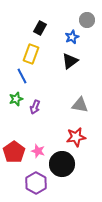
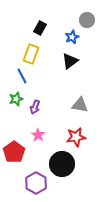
pink star: moved 16 px up; rotated 16 degrees clockwise
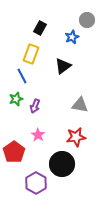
black triangle: moved 7 px left, 5 px down
purple arrow: moved 1 px up
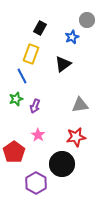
black triangle: moved 2 px up
gray triangle: rotated 18 degrees counterclockwise
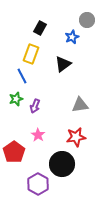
purple hexagon: moved 2 px right, 1 px down
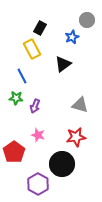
yellow rectangle: moved 1 px right, 5 px up; rotated 48 degrees counterclockwise
green star: moved 1 px up; rotated 24 degrees clockwise
gray triangle: rotated 24 degrees clockwise
pink star: rotated 16 degrees counterclockwise
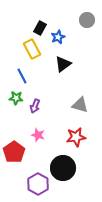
blue star: moved 14 px left
black circle: moved 1 px right, 4 px down
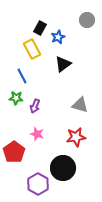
pink star: moved 1 px left, 1 px up
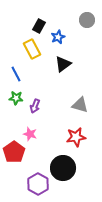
black rectangle: moved 1 px left, 2 px up
blue line: moved 6 px left, 2 px up
pink star: moved 7 px left
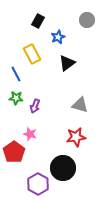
black rectangle: moved 1 px left, 5 px up
yellow rectangle: moved 5 px down
black triangle: moved 4 px right, 1 px up
